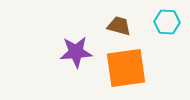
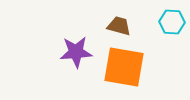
cyan hexagon: moved 5 px right
orange square: moved 2 px left, 1 px up; rotated 18 degrees clockwise
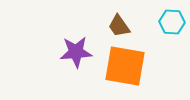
brown trapezoid: rotated 140 degrees counterclockwise
orange square: moved 1 px right, 1 px up
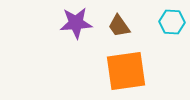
purple star: moved 29 px up
orange square: moved 1 px right, 5 px down; rotated 18 degrees counterclockwise
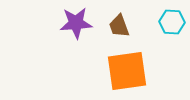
brown trapezoid: rotated 15 degrees clockwise
orange square: moved 1 px right
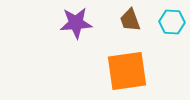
brown trapezoid: moved 11 px right, 6 px up
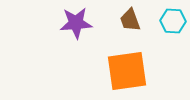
cyan hexagon: moved 1 px right, 1 px up
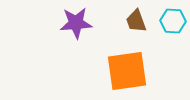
brown trapezoid: moved 6 px right, 1 px down
